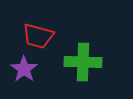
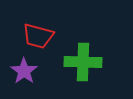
purple star: moved 2 px down
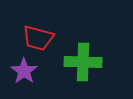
red trapezoid: moved 2 px down
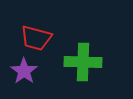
red trapezoid: moved 2 px left
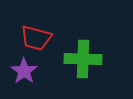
green cross: moved 3 px up
